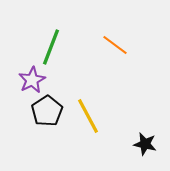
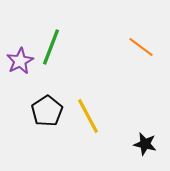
orange line: moved 26 px right, 2 px down
purple star: moved 12 px left, 19 px up
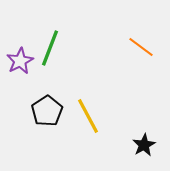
green line: moved 1 px left, 1 px down
black star: moved 1 px left, 1 px down; rotated 30 degrees clockwise
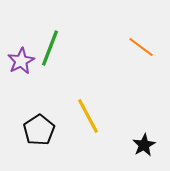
purple star: moved 1 px right
black pentagon: moved 8 px left, 19 px down
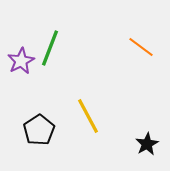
black star: moved 3 px right, 1 px up
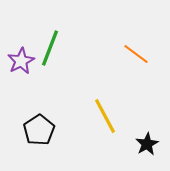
orange line: moved 5 px left, 7 px down
yellow line: moved 17 px right
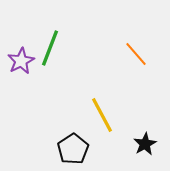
orange line: rotated 12 degrees clockwise
yellow line: moved 3 px left, 1 px up
black pentagon: moved 34 px right, 19 px down
black star: moved 2 px left
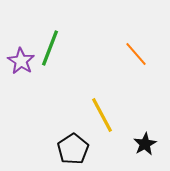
purple star: rotated 12 degrees counterclockwise
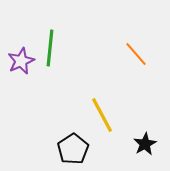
green line: rotated 15 degrees counterclockwise
purple star: rotated 16 degrees clockwise
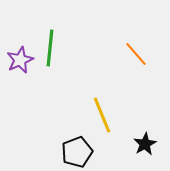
purple star: moved 1 px left, 1 px up
yellow line: rotated 6 degrees clockwise
black pentagon: moved 4 px right, 3 px down; rotated 12 degrees clockwise
